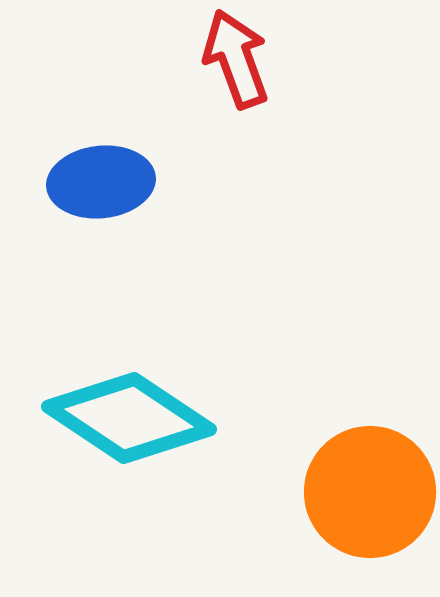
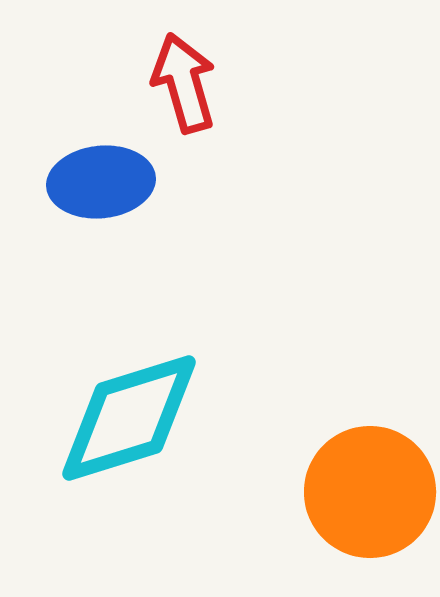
red arrow: moved 52 px left, 24 px down; rotated 4 degrees clockwise
cyan diamond: rotated 51 degrees counterclockwise
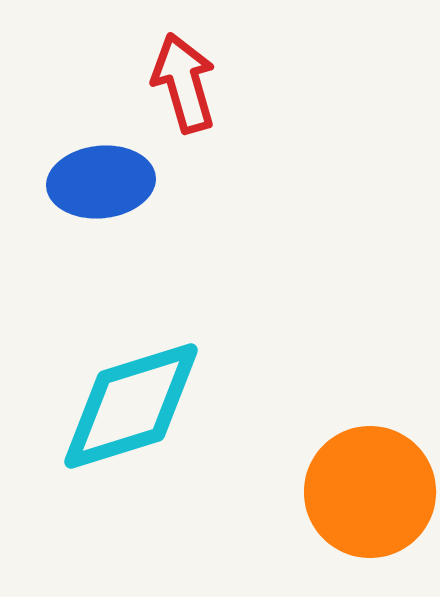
cyan diamond: moved 2 px right, 12 px up
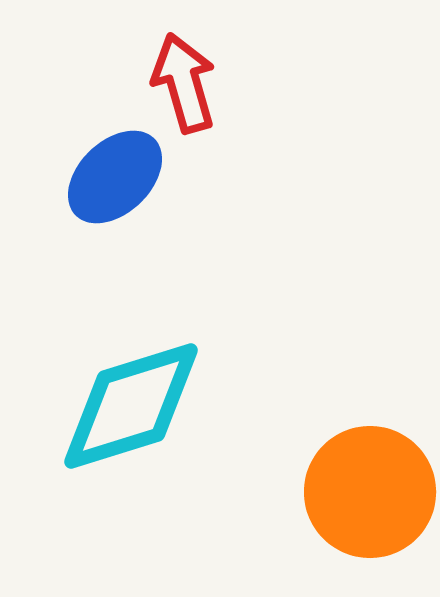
blue ellipse: moved 14 px right, 5 px up; rotated 38 degrees counterclockwise
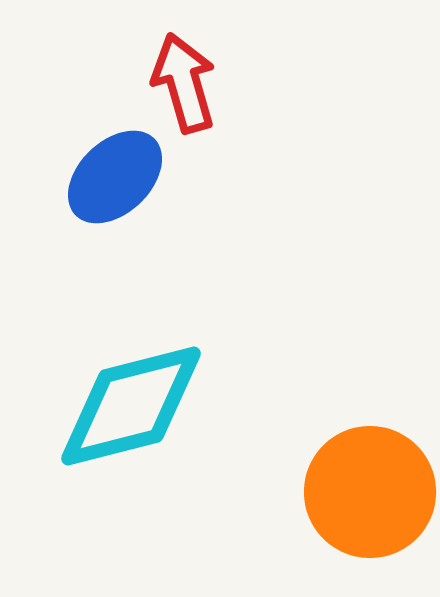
cyan diamond: rotated 3 degrees clockwise
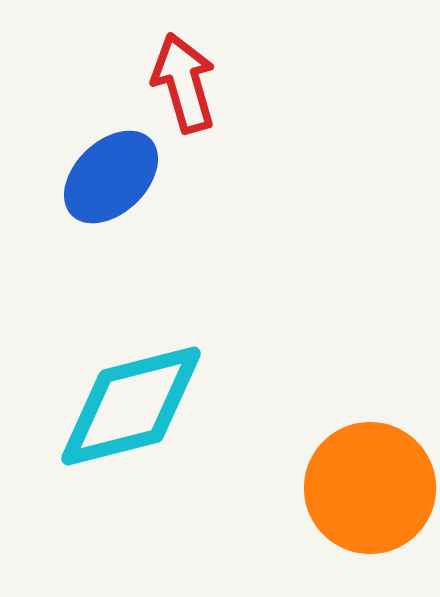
blue ellipse: moved 4 px left
orange circle: moved 4 px up
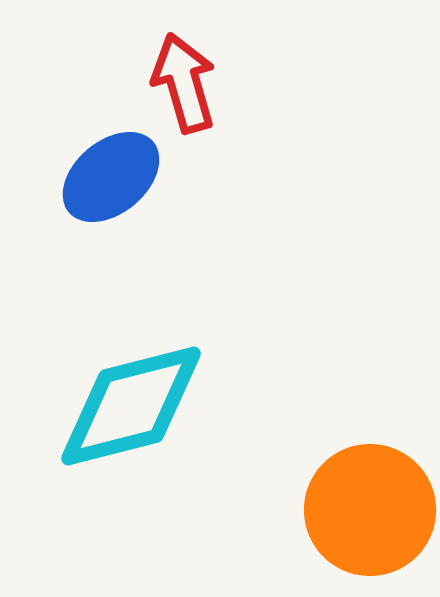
blue ellipse: rotated 4 degrees clockwise
orange circle: moved 22 px down
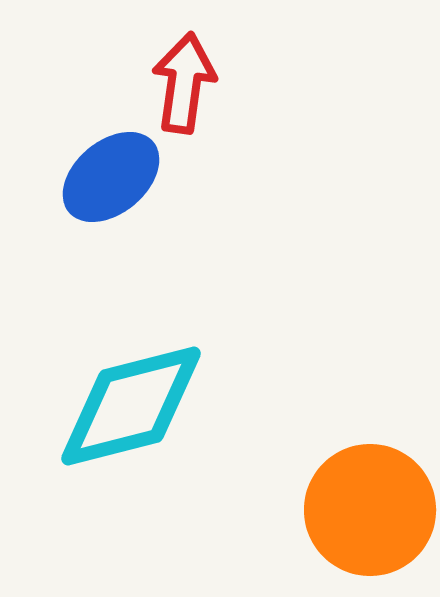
red arrow: rotated 24 degrees clockwise
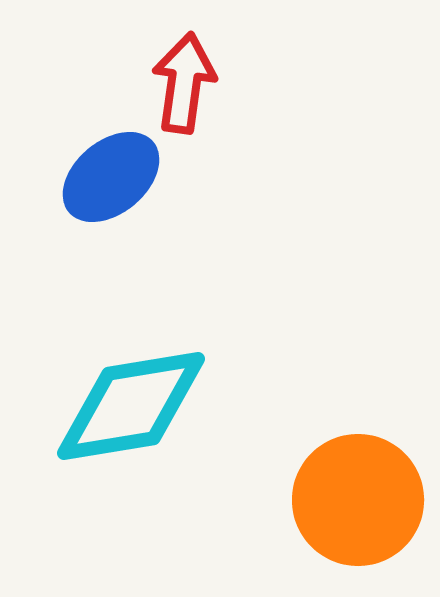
cyan diamond: rotated 5 degrees clockwise
orange circle: moved 12 px left, 10 px up
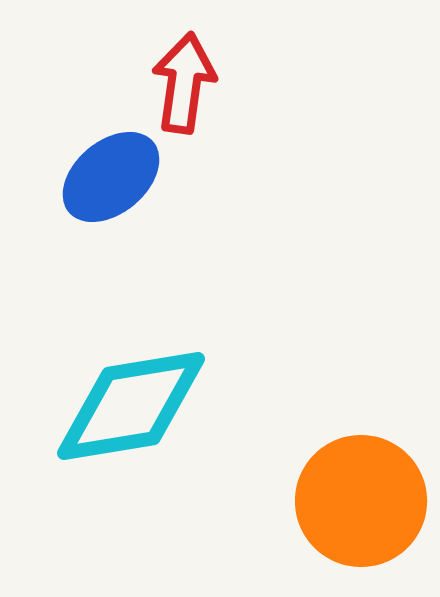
orange circle: moved 3 px right, 1 px down
